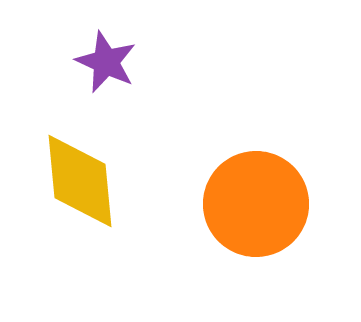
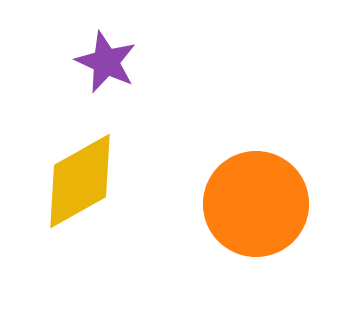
yellow diamond: rotated 66 degrees clockwise
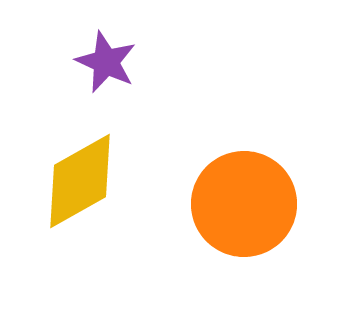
orange circle: moved 12 px left
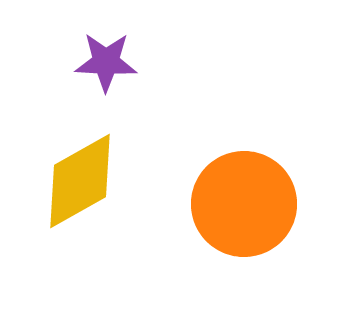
purple star: rotated 22 degrees counterclockwise
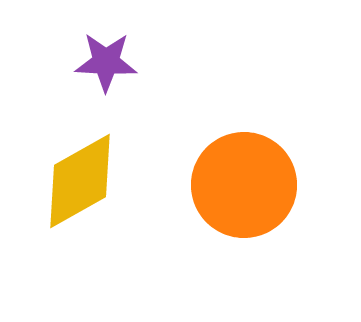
orange circle: moved 19 px up
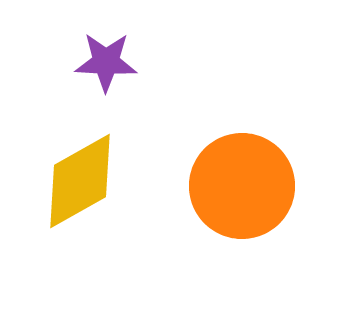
orange circle: moved 2 px left, 1 px down
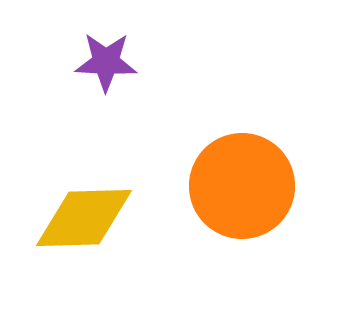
yellow diamond: moved 4 px right, 37 px down; rotated 28 degrees clockwise
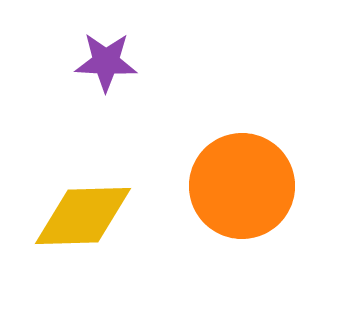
yellow diamond: moved 1 px left, 2 px up
